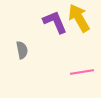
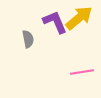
yellow arrow: rotated 80 degrees clockwise
gray semicircle: moved 6 px right, 11 px up
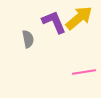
purple L-shape: moved 1 px left
pink line: moved 2 px right
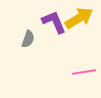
yellow arrow: rotated 8 degrees clockwise
gray semicircle: rotated 30 degrees clockwise
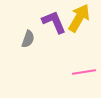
yellow arrow: rotated 28 degrees counterclockwise
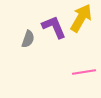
yellow arrow: moved 2 px right
purple L-shape: moved 5 px down
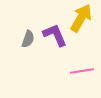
purple L-shape: moved 1 px right, 8 px down
pink line: moved 2 px left, 1 px up
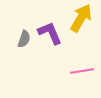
purple L-shape: moved 5 px left, 2 px up
gray semicircle: moved 4 px left
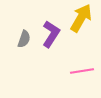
purple L-shape: moved 1 px right, 1 px down; rotated 56 degrees clockwise
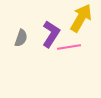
gray semicircle: moved 3 px left, 1 px up
pink line: moved 13 px left, 24 px up
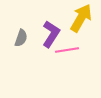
pink line: moved 2 px left, 3 px down
